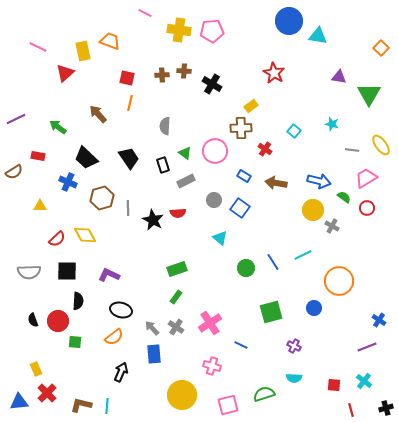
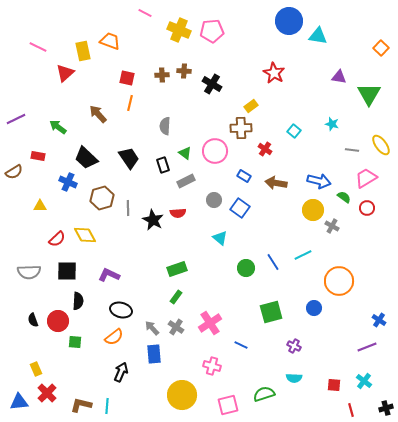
yellow cross at (179, 30): rotated 15 degrees clockwise
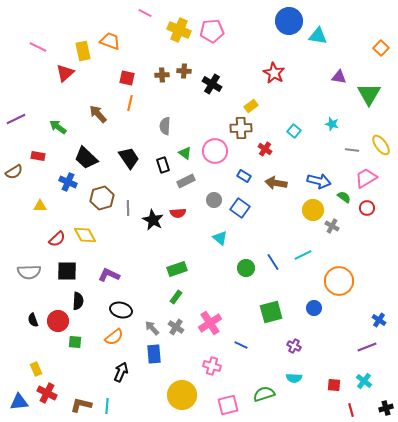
red cross at (47, 393): rotated 18 degrees counterclockwise
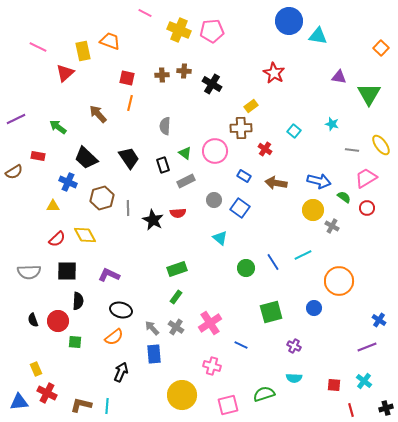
yellow triangle at (40, 206): moved 13 px right
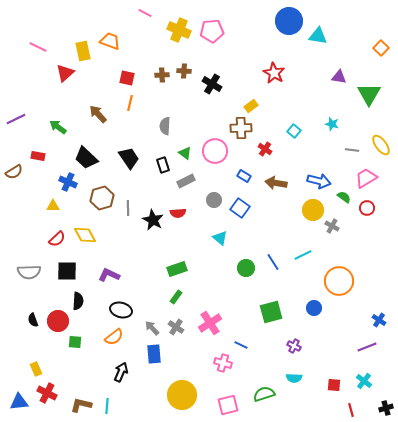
pink cross at (212, 366): moved 11 px right, 3 px up
